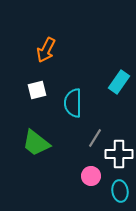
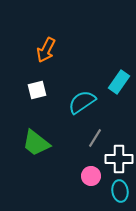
cyan semicircle: moved 9 px right, 1 px up; rotated 56 degrees clockwise
white cross: moved 5 px down
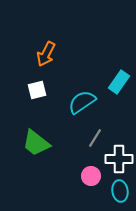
orange arrow: moved 4 px down
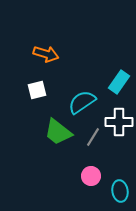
orange arrow: rotated 100 degrees counterclockwise
gray line: moved 2 px left, 1 px up
green trapezoid: moved 22 px right, 11 px up
white cross: moved 37 px up
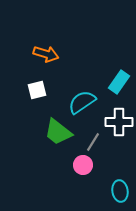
gray line: moved 5 px down
pink circle: moved 8 px left, 11 px up
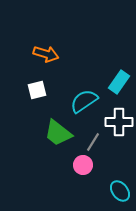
cyan semicircle: moved 2 px right, 1 px up
green trapezoid: moved 1 px down
cyan ellipse: rotated 30 degrees counterclockwise
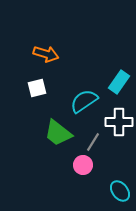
white square: moved 2 px up
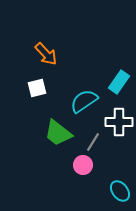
orange arrow: rotated 30 degrees clockwise
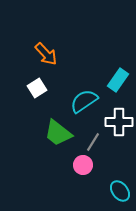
cyan rectangle: moved 1 px left, 2 px up
white square: rotated 18 degrees counterclockwise
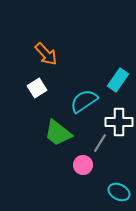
gray line: moved 7 px right, 1 px down
cyan ellipse: moved 1 px left, 1 px down; rotated 25 degrees counterclockwise
